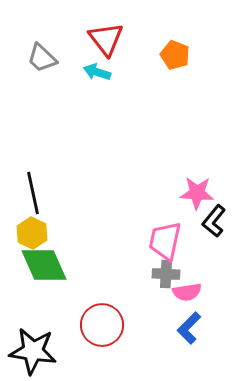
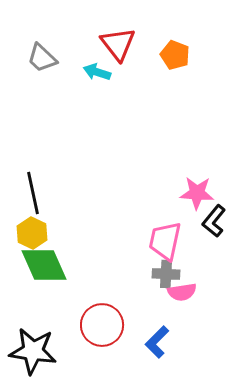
red triangle: moved 12 px right, 5 px down
pink semicircle: moved 5 px left
blue L-shape: moved 32 px left, 14 px down
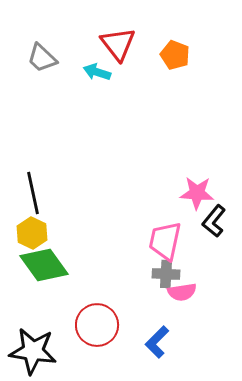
green diamond: rotated 12 degrees counterclockwise
red circle: moved 5 px left
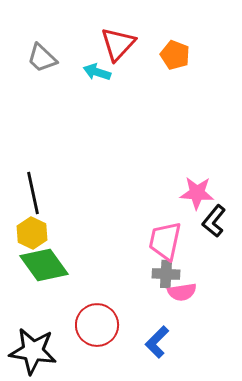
red triangle: rotated 21 degrees clockwise
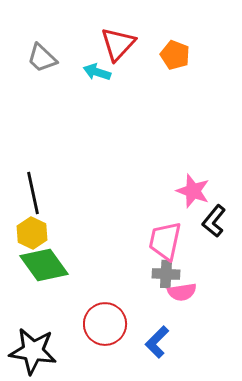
pink star: moved 4 px left, 2 px up; rotated 16 degrees clockwise
red circle: moved 8 px right, 1 px up
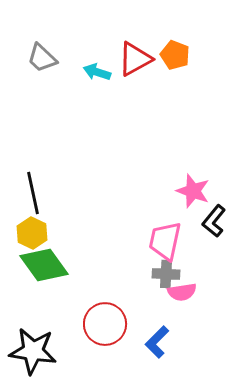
red triangle: moved 17 px right, 15 px down; rotated 18 degrees clockwise
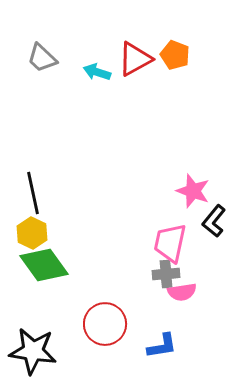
pink trapezoid: moved 5 px right, 2 px down
gray cross: rotated 8 degrees counterclockwise
blue L-shape: moved 5 px right, 4 px down; rotated 144 degrees counterclockwise
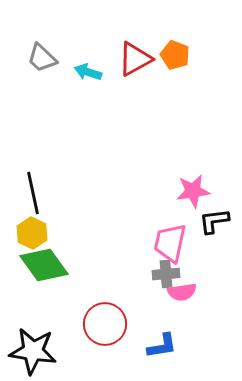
cyan arrow: moved 9 px left
pink star: rotated 28 degrees counterclockwise
black L-shape: rotated 44 degrees clockwise
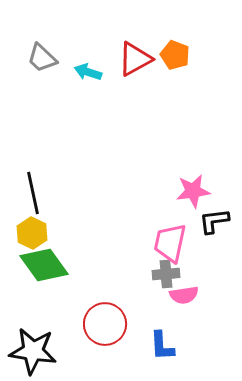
pink semicircle: moved 2 px right, 3 px down
blue L-shape: rotated 96 degrees clockwise
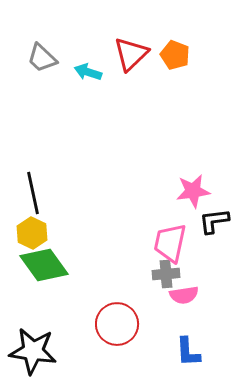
red triangle: moved 4 px left, 5 px up; rotated 15 degrees counterclockwise
red circle: moved 12 px right
blue L-shape: moved 26 px right, 6 px down
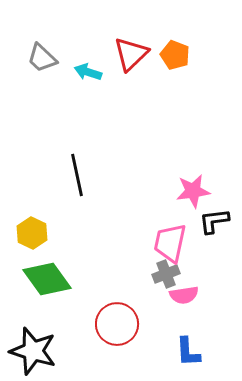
black line: moved 44 px right, 18 px up
green diamond: moved 3 px right, 14 px down
gray cross: rotated 16 degrees counterclockwise
black star: rotated 9 degrees clockwise
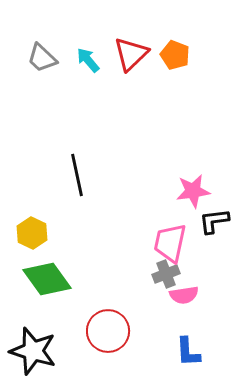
cyan arrow: moved 12 px up; rotated 32 degrees clockwise
red circle: moved 9 px left, 7 px down
